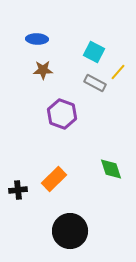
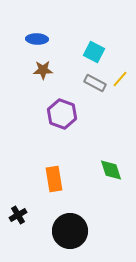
yellow line: moved 2 px right, 7 px down
green diamond: moved 1 px down
orange rectangle: rotated 55 degrees counterclockwise
black cross: moved 25 px down; rotated 24 degrees counterclockwise
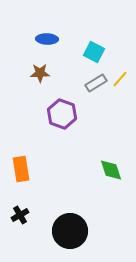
blue ellipse: moved 10 px right
brown star: moved 3 px left, 3 px down
gray rectangle: moved 1 px right; rotated 60 degrees counterclockwise
orange rectangle: moved 33 px left, 10 px up
black cross: moved 2 px right
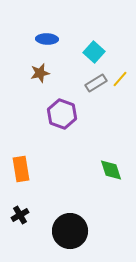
cyan square: rotated 15 degrees clockwise
brown star: rotated 12 degrees counterclockwise
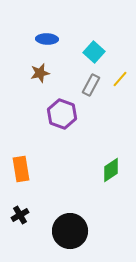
gray rectangle: moved 5 px left, 2 px down; rotated 30 degrees counterclockwise
green diamond: rotated 75 degrees clockwise
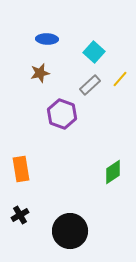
gray rectangle: moved 1 px left; rotated 20 degrees clockwise
green diamond: moved 2 px right, 2 px down
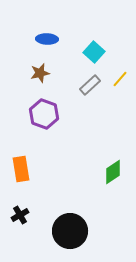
purple hexagon: moved 18 px left
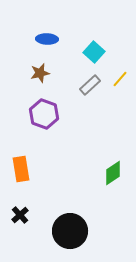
green diamond: moved 1 px down
black cross: rotated 12 degrees counterclockwise
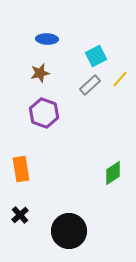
cyan square: moved 2 px right, 4 px down; rotated 20 degrees clockwise
purple hexagon: moved 1 px up
black circle: moved 1 px left
